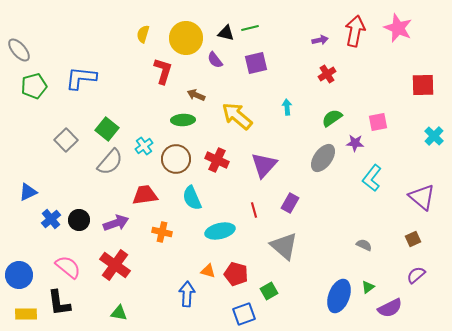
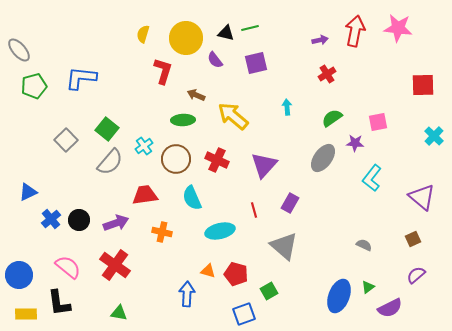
pink star at (398, 28): rotated 16 degrees counterclockwise
yellow arrow at (237, 116): moved 4 px left
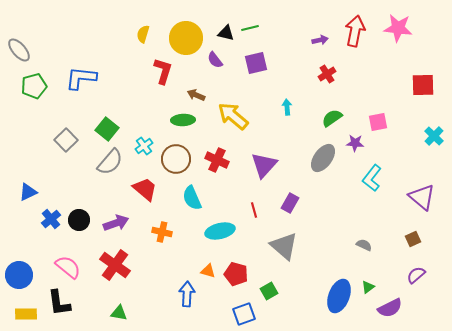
red trapezoid at (145, 195): moved 6 px up; rotated 48 degrees clockwise
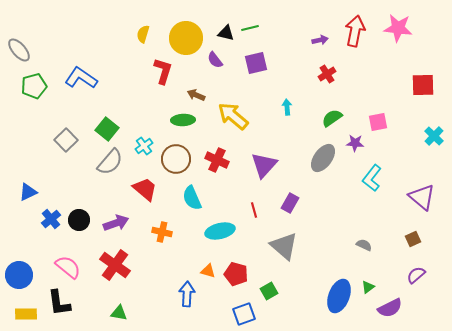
blue L-shape at (81, 78): rotated 28 degrees clockwise
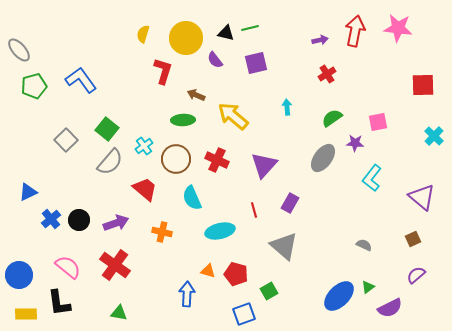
blue L-shape at (81, 78): moved 2 px down; rotated 20 degrees clockwise
blue ellipse at (339, 296): rotated 24 degrees clockwise
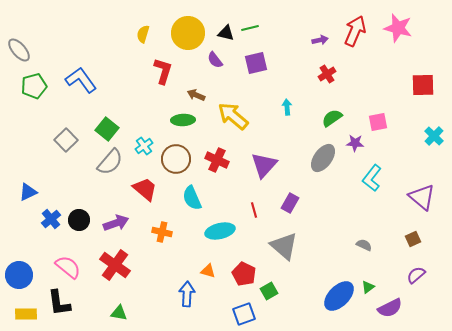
pink star at (398, 28): rotated 8 degrees clockwise
red arrow at (355, 31): rotated 12 degrees clockwise
yellow circle at (186, 38): moved 2 px right, 5 px up
red pentagon at (236, 274): moved 8 px right; rotated 10 degrees clockwise
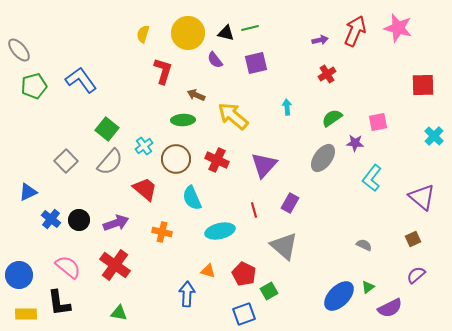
gray square at (66, 140): moved 21 px down
blue cross at (51, 219): rotated 12 degrees counterclockwise
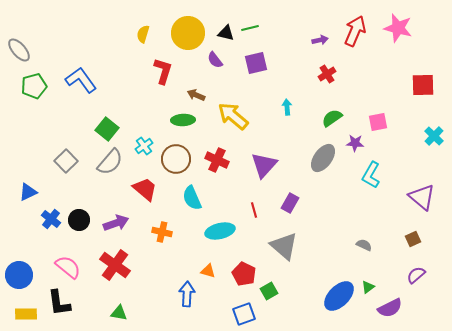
cyan L-shape at (372, 178): moved 1 px left, 3 px up; rotated 8 degrees counterclockwise
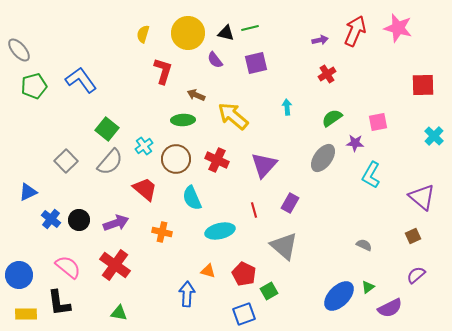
brown square at (413, 239): moved 3 px up
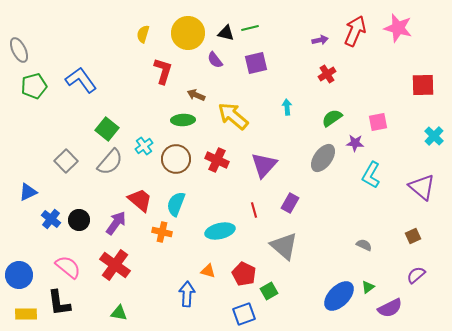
gray ellipse at (19, 50): rotated 15 degrees clockwise
red trapezoid at (145, 189): moved 5 px left, 11 px down
purple triangle at (422, 197): moved 10 px up
cyan semicircle at (192, 198): moved 16 px left, 6 px down; rotated 45 degrees clockwise
purple arrow at (116, 223): rotated 35 degrees counterclockwise
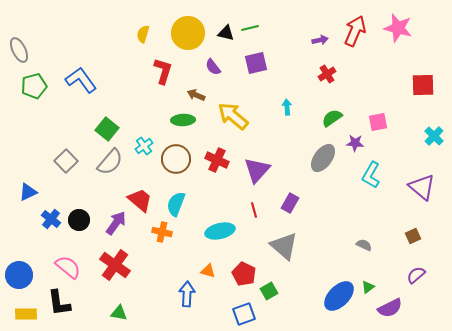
purple semicircle at (215, 60): moved 2 px left, 7 px down
purple triangle at (264, 165): moved 7 px left, 5 px down
